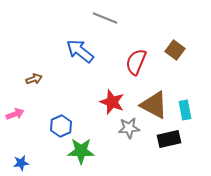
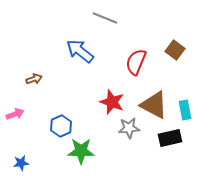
black rectangle: moved 1 px right, 1 px up
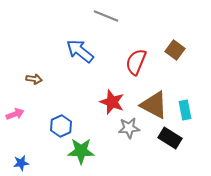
gray line: moved 1 px right, 2 px up
brown arrow: rotated 28 degrees clockwise
black rectangle: rotated 45 degrees clockwise
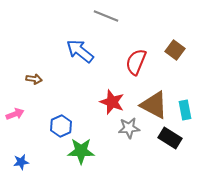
blue star: moved 1 px up
